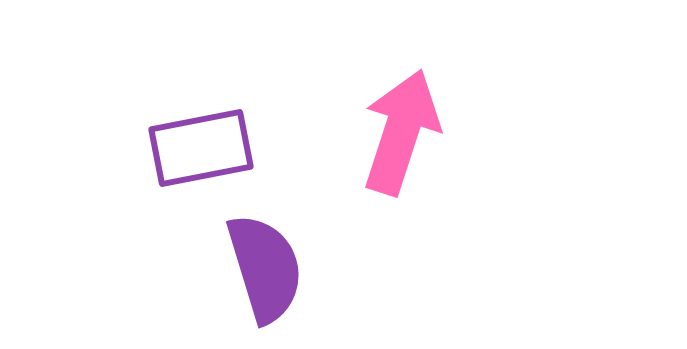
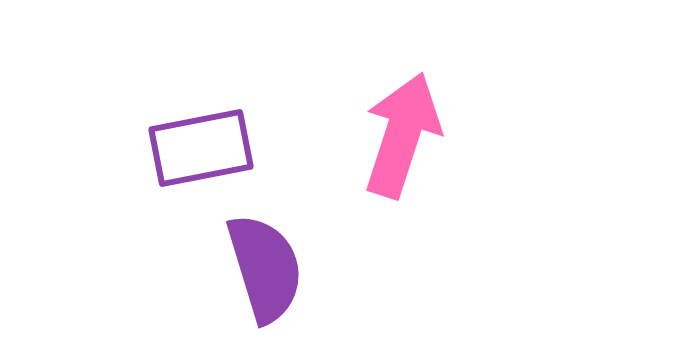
pink arrow: moved 1 px right, 3 px down
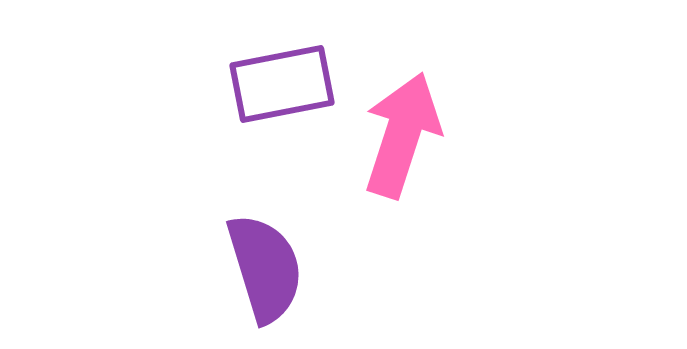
purple rectangle: moved 81 px right, 64 px up
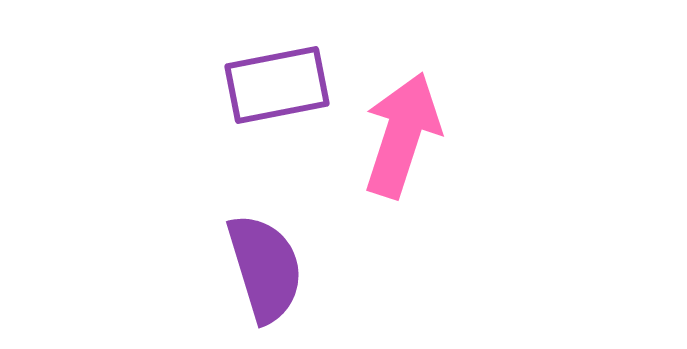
purple rectangle: moved 5 px left, 1 px down
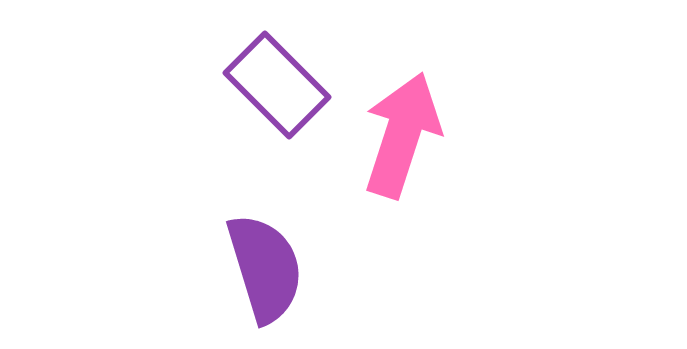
purple rectangle: rotated 56 degrees clockwise
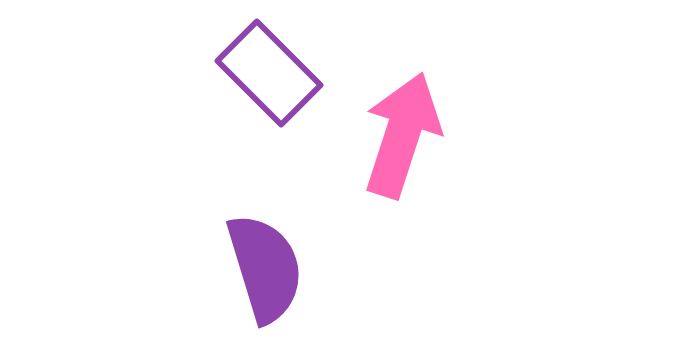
purple rectangle: moved 8 px left, 12 px up
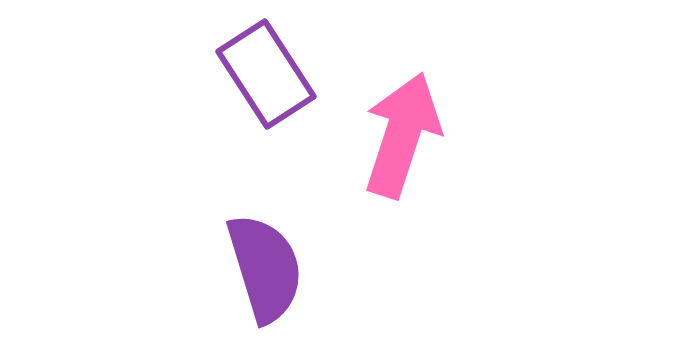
purple rectangle: moved 3 px left, 1 px down; rotated 12 degrees clockwise
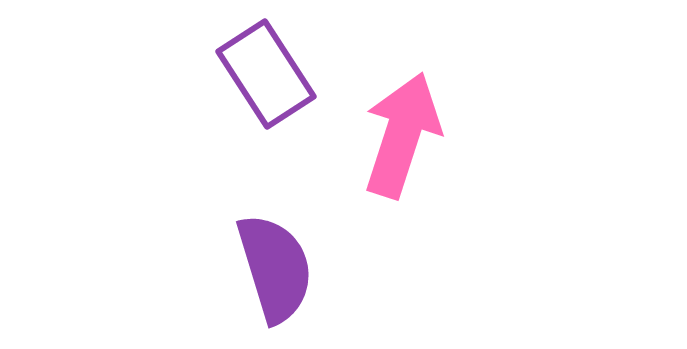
purple semicircle: moved 10 px right
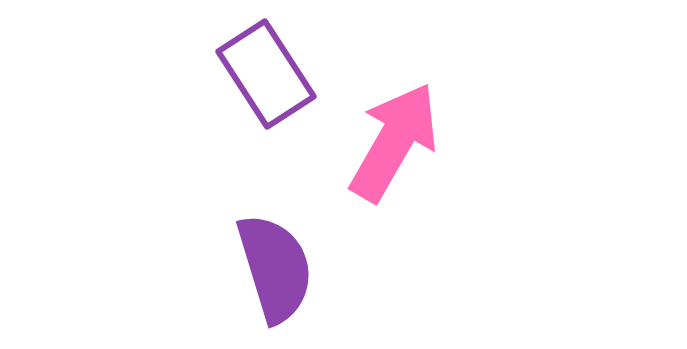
pink arrow: moved 8 px left, 7 px down; rotated 12 degrees clockwise
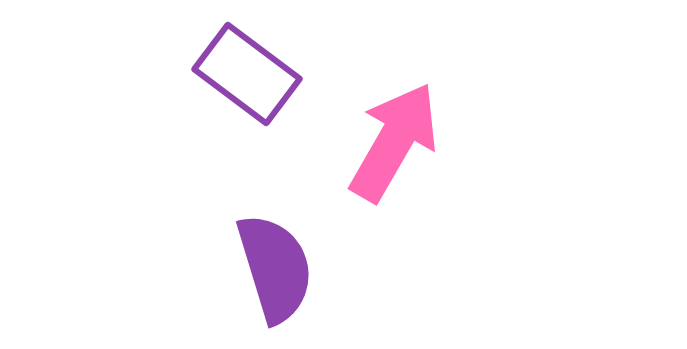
purple rectangle: moved 19 px left; rotated 20 degrees counterclockwise
